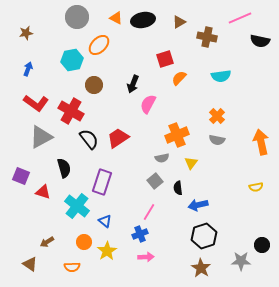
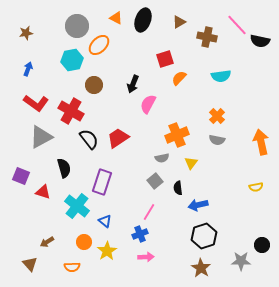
gray circle at (77, 17): moved 9 px down
pink line at (240, 18): moved 3 px left, 7 px down; rotated 70 degrees clockwise
black ellipse at (143, 20): rotated 60 degrees counterclockwise
brown triangle at (30, 264): rotated 14 degrees clockwise
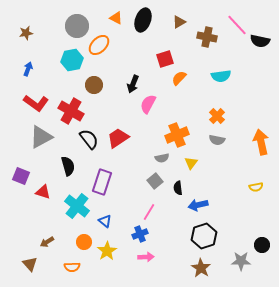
black semicircle at (64, 168): moved 4 px right, 2 px up
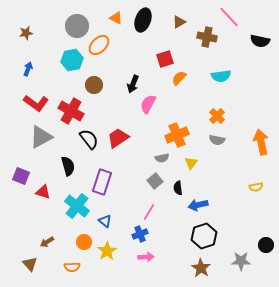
pink line at (237, 25): moved 8 px left, 8 px up
black circle at (262, 245): moved 4 px right
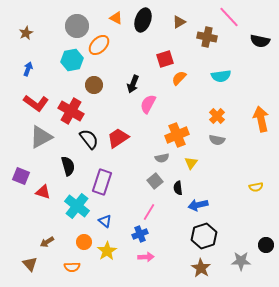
brown star at (26, 33): rotated 16 degrees counterclockwise
orange arrow at (261, 142): moved 23 px up
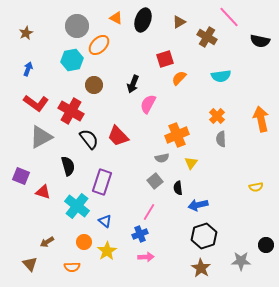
brown cross at (207, 37): rotated 18 degrees clockwise
red trapezoid at (118, 138): moved 2 px up; rotated 100 degrees counterclockwise
gray semicircle at (217, 140): moved 4 px right, 1 px up; rotated 77 degrees clockwise
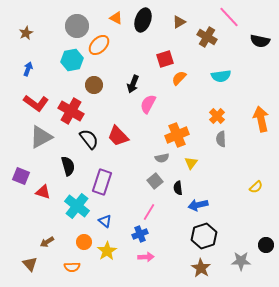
yellow semicircle at (256, 187): rotated 32 degrees counterclockwise
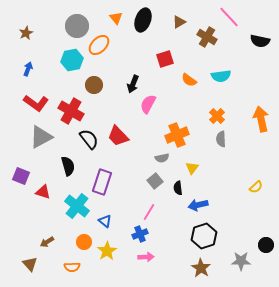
orange triangle at (116, 18): rotated 24 degrees clockwise
orange semicircle at (179, 78): moved 10 px right, 2 px down; rotated 98 degrees counterclockwise
yellow triangle at (191, 163): moved 1 px right, 5 px down
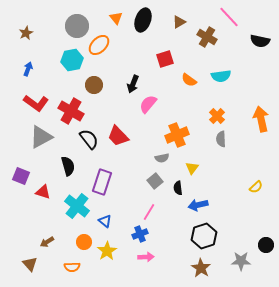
pink semicircle at (148, 104): rotated 12 degrees clockwise
